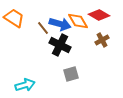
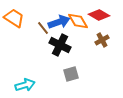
blue arrow: moved 1 px left, 2 px up; rotated 35 degrees counterclockwise
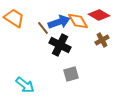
cyan arrow: rotated 54 degrees clockwise
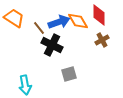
red diamond: rotated 60 degrees clockwise
brown line: moved 4 px left
black cross: moved 8 px left
gray square: moved 2 px left
cyan arrow: rotated 42 degrees clockwise
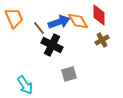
orange trapezoid: rotated 35 degrees clockwise
cyan arrow: rotated 24 degrees counterclockwise
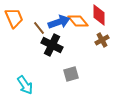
orange diamond: rotated 10 degrees counterclockwise
gray square: moved 2 px right
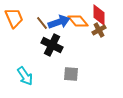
brown line: moved 3 px right, 5 px up
brown cross: moved 3 px left, 10 px up
gray square: rotated 21 degrees clockwise
cyan arrow: moved 9 px up
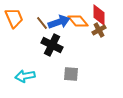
cyan arrow: rotated 114 degrees clockwise
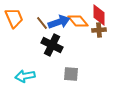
brown cross: rotated 24 degrees clockwise
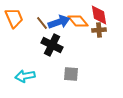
red diamond: rotated 10 degrees counterclockwise
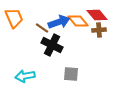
red diamond: moved 2 px left; rotated 30 degrees counterclockwise
brown line: moved 5 px down; rotated 16 degrees counterclockwise
